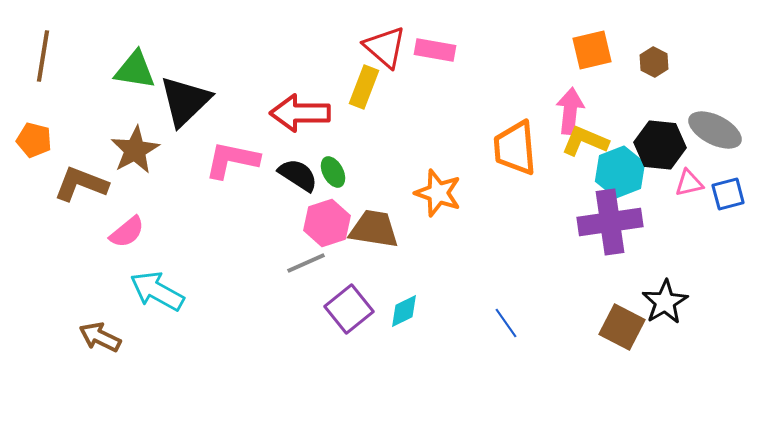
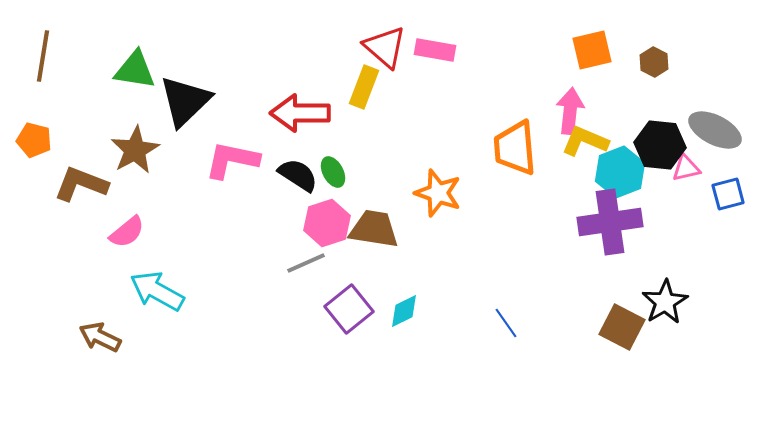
pink triangle: moved 3 px left, 15 px up
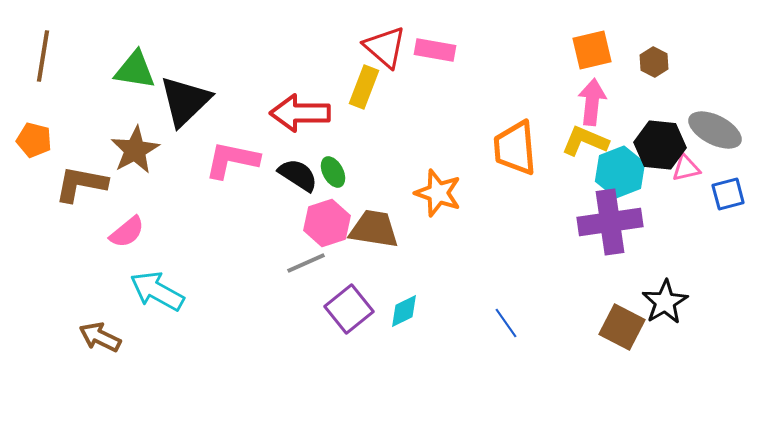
pink arrow: moved 22 px right, 9 px up
brown L-shape: rotated 10 degrees counterclockwise
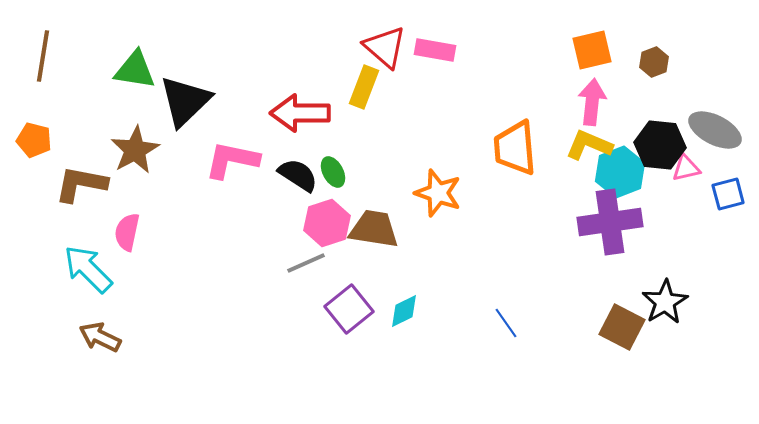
brown hexagon: rotated 12 degrees clockwise
yellow L-shape: moved 4 px right, 4 px down
pink semicircle: rotated 141 degrees clockwise
cyan arrow: moved 69 px left, 22 px up; rotated 16 degrees clockwise
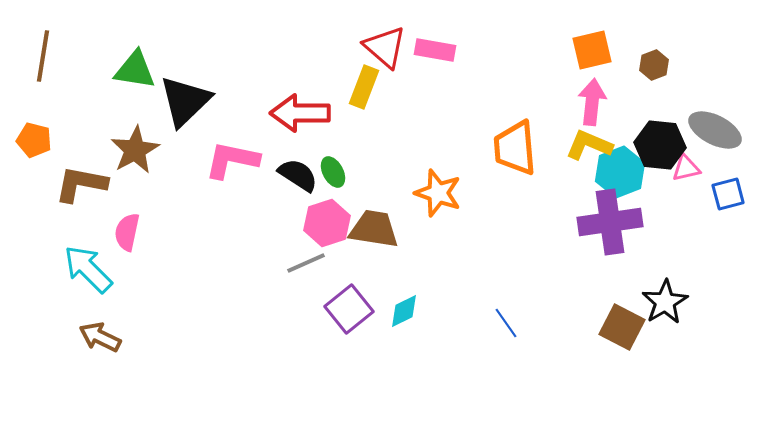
brown hexagon: moved 3 px down
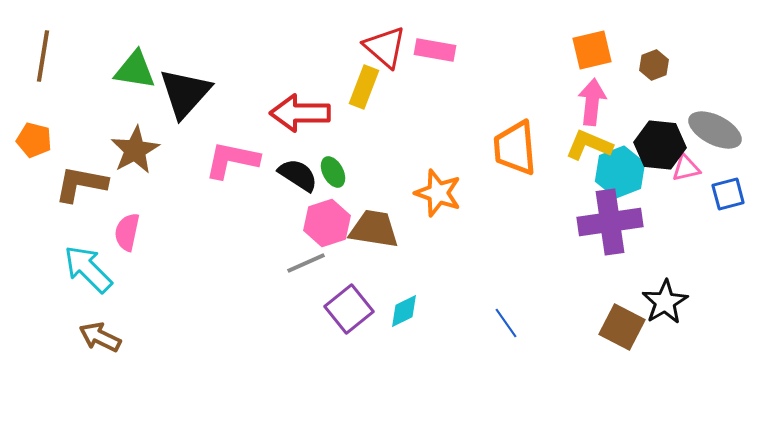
black triangle: moved 8 px up; rotated 4 degrees counterclockwise
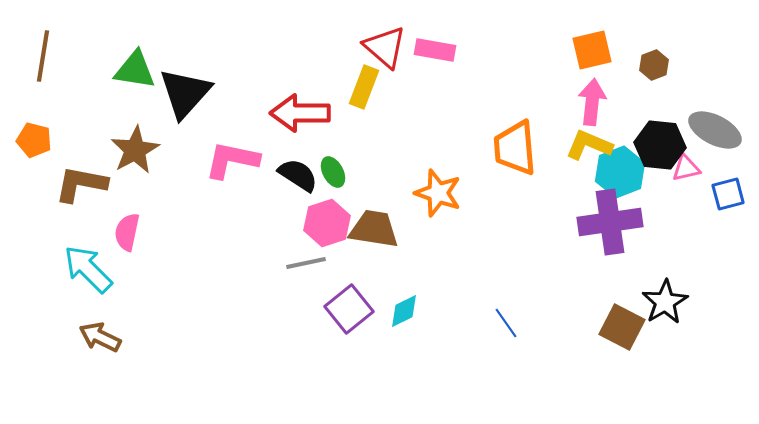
gray line: rotated 12 degrees clockwise
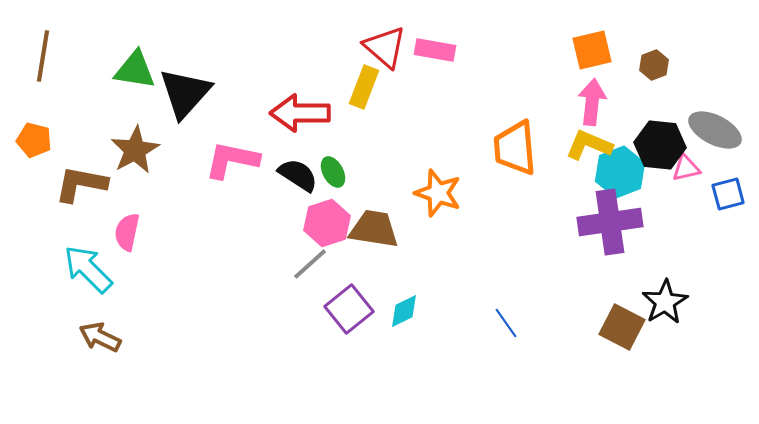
gray line: moved 4 px right, 1 px down; rotated 30 degrees counterclockwise
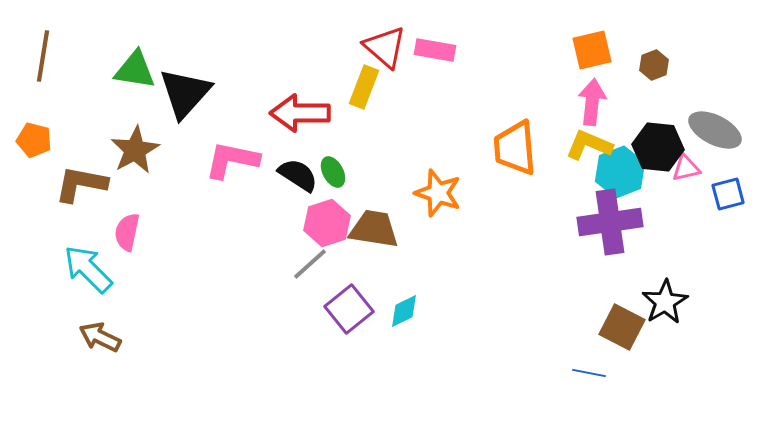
black hexagon: moved 2 px left, 2 px down
blue line: moved 83 px right, 50 px down; rotated 44 degrees counterclockwise
